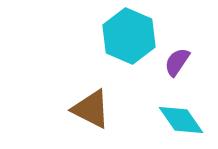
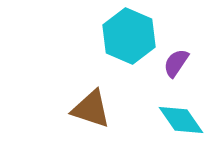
purple semicircle: moved 1 px left, 1 px down
brown triangle: rotated 9 degrees counterclockwise
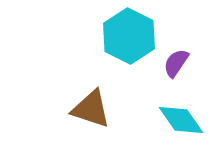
cyan hexagon: rotated 4 degrees clockwise
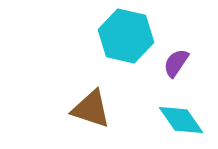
cyan hexagon: moved 3 px left; rotated 14 degrees counterclockwise
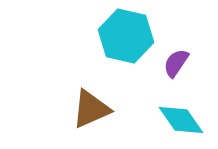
brown triangle: rotated 42 degrees counterclockwise
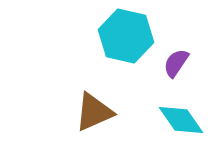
brown triangle: moved 3 px right, 3 px down
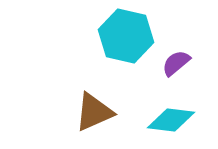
purple semicircle: rotated 16 degrees clockwise
cyan diamond: moved 10 px left; rotated 48 degrees counterclockwise
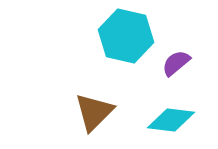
brown triangle: rotated 21 degrees counterclockwise
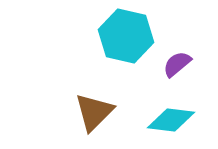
purple semicircle: moved 1 px right, 1 px down
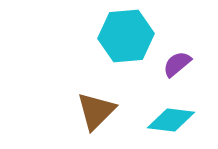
cyan hexagon: rotated 18 degrees counterclockwise
brown triangle: moved 2 px right, 1 px up
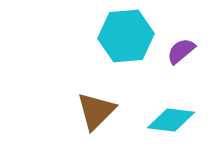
purple semicircle: moved 4 px right, 13 px up
